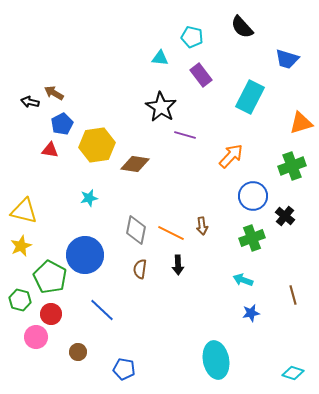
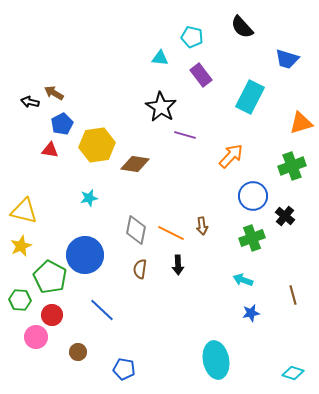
green hexagon at (20, 300): rotated 10 degrees counterclockwise
red circle at (51, 314): moved 1 px right, 1 px down
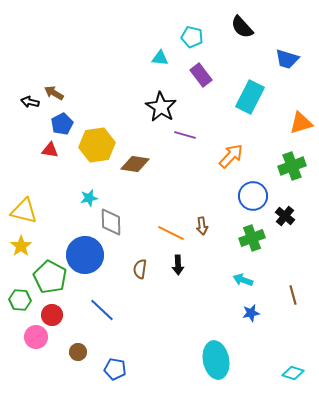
gray diamond at (136, 230): moved 25 px left, 8 px up; rotated 12 degrees counterclockwise
yellow star at (21, 246): rotated 10 degrees counterclockwise
blue pentagon at (124, 369): moved 9 px left
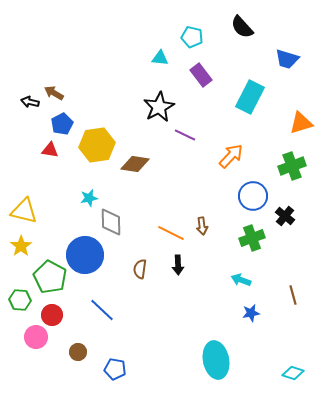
black star at (161, 107): moved 2 px left; rotated 12 degrees clockwise
purple line at (185, 135): rotated 10 degrees clockwise
cyan arrow at (243, 280): moved 2 px left
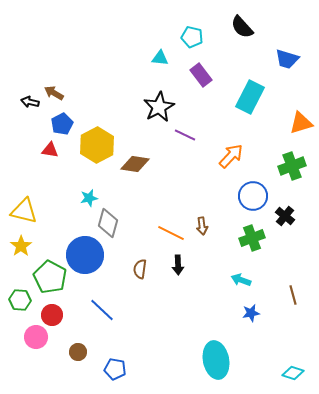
yellow hexagon at (97, 145): rotated 20 degrees counterclockwise
gray diamond at (111, 222): moved 3 px left, 1 px down; rotated 16 degrees clockwise
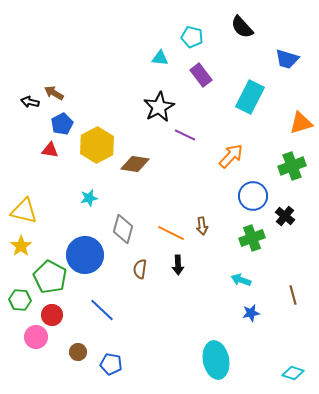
gray diamond at (108, 223): moved 15 px right, 6 px down
blue pentagon at (115, 369): moved 4 px left, 5 px up
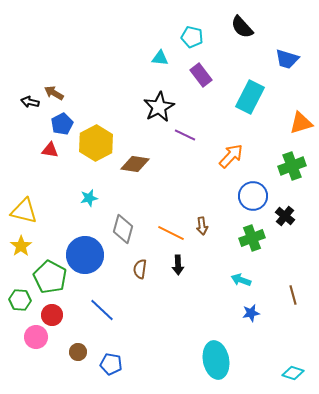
yellow hexagon at (97, 145): moved 1 px left, 2 px up
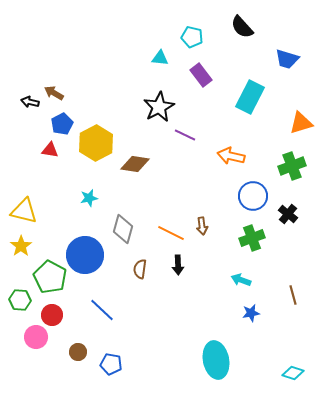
orange arrow at (231, 156): rotated 120 degrees counterclockwise
black cross at (285, 216): moved 3 px right, 2 px up
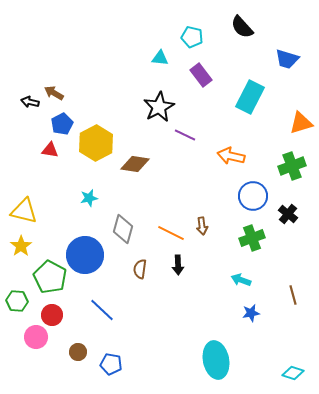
green hexagon at (20, 300): moved 3 px left, 1 px down
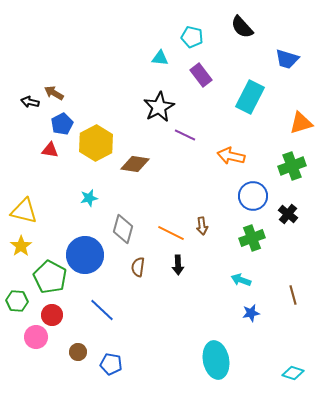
brown semicircle at (140, 269): moved 2 px left, 2 px up
